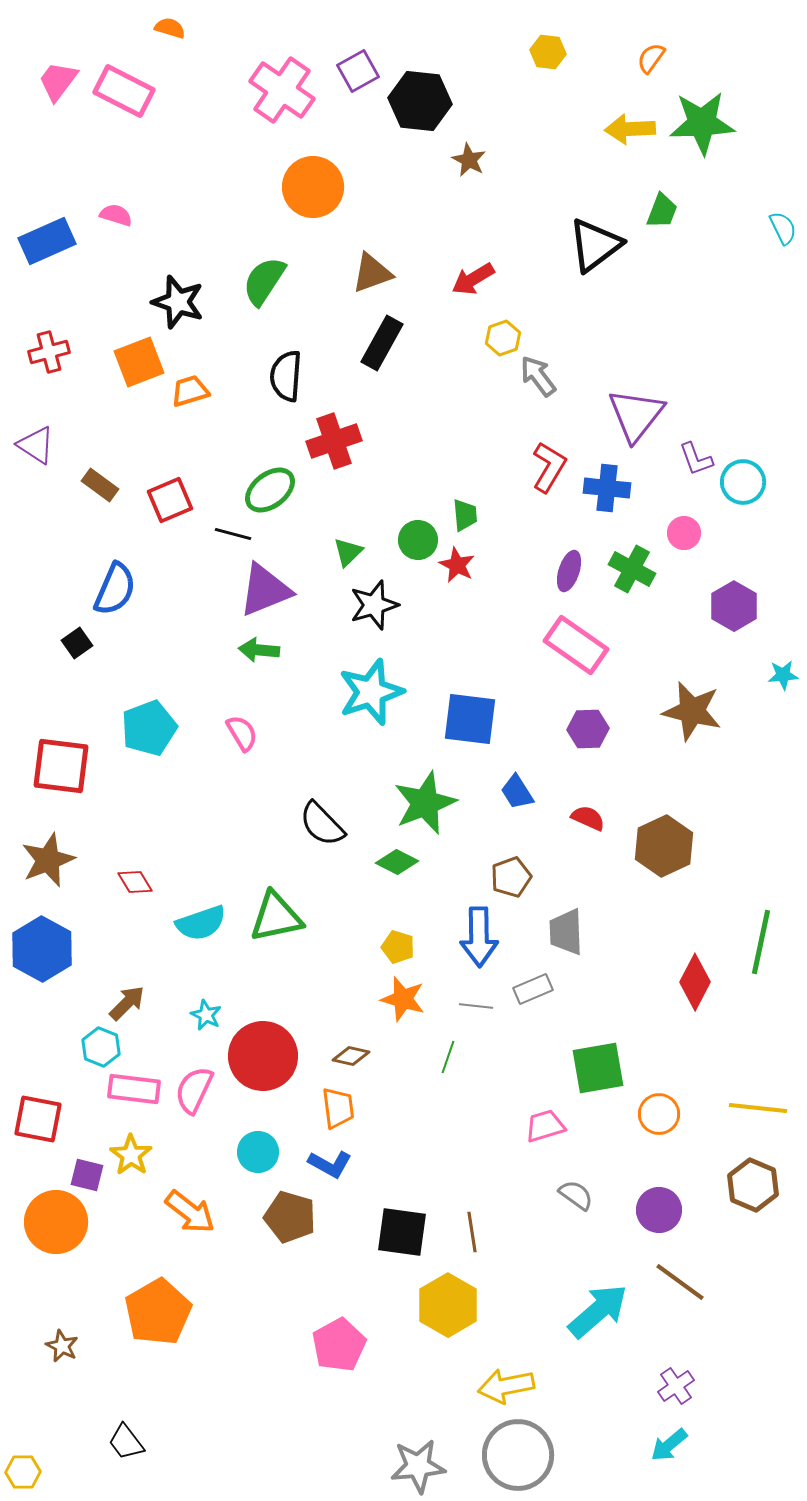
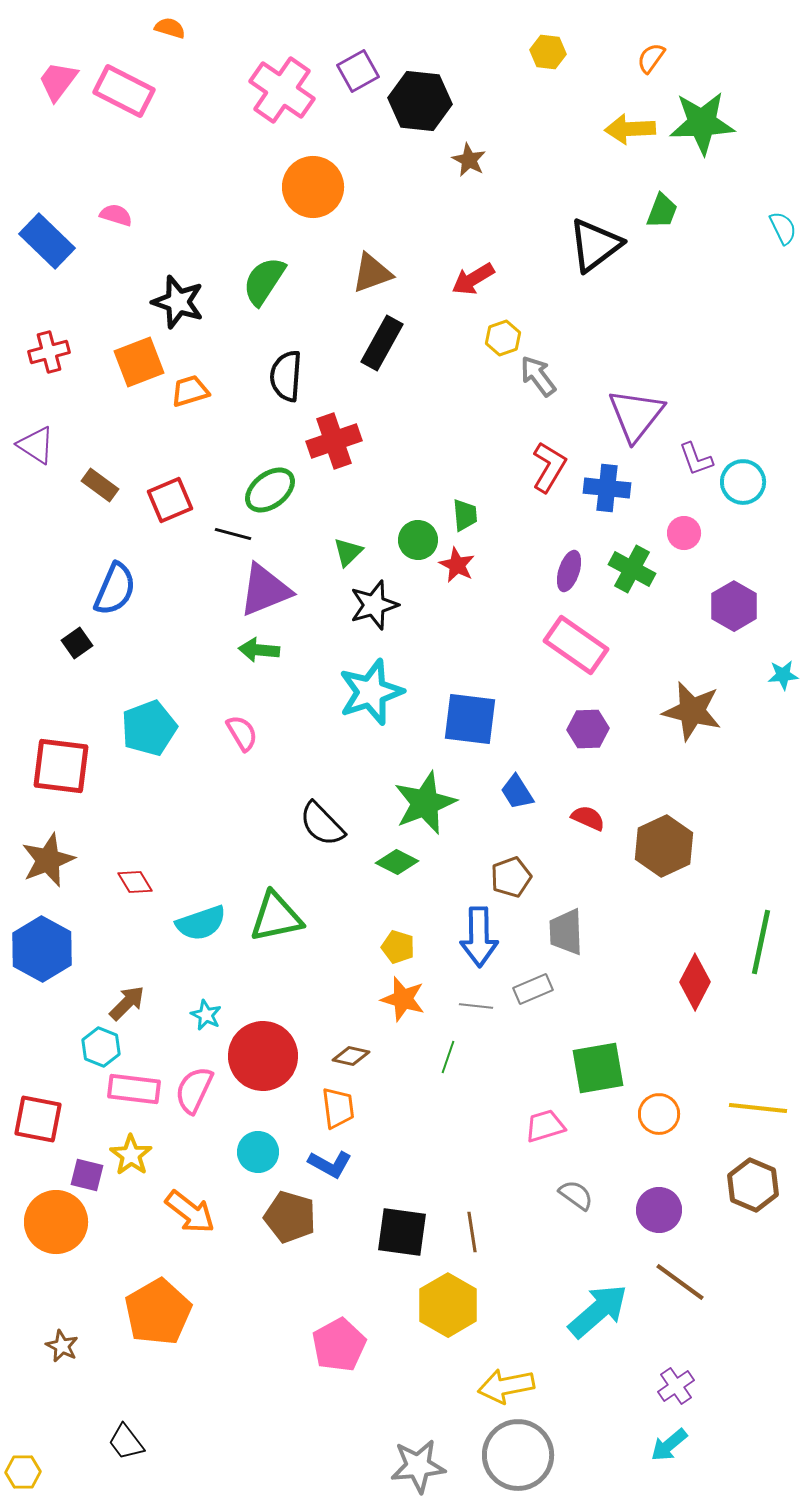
blue rectangle at (47, 241): rotated 68 degrees clockwise
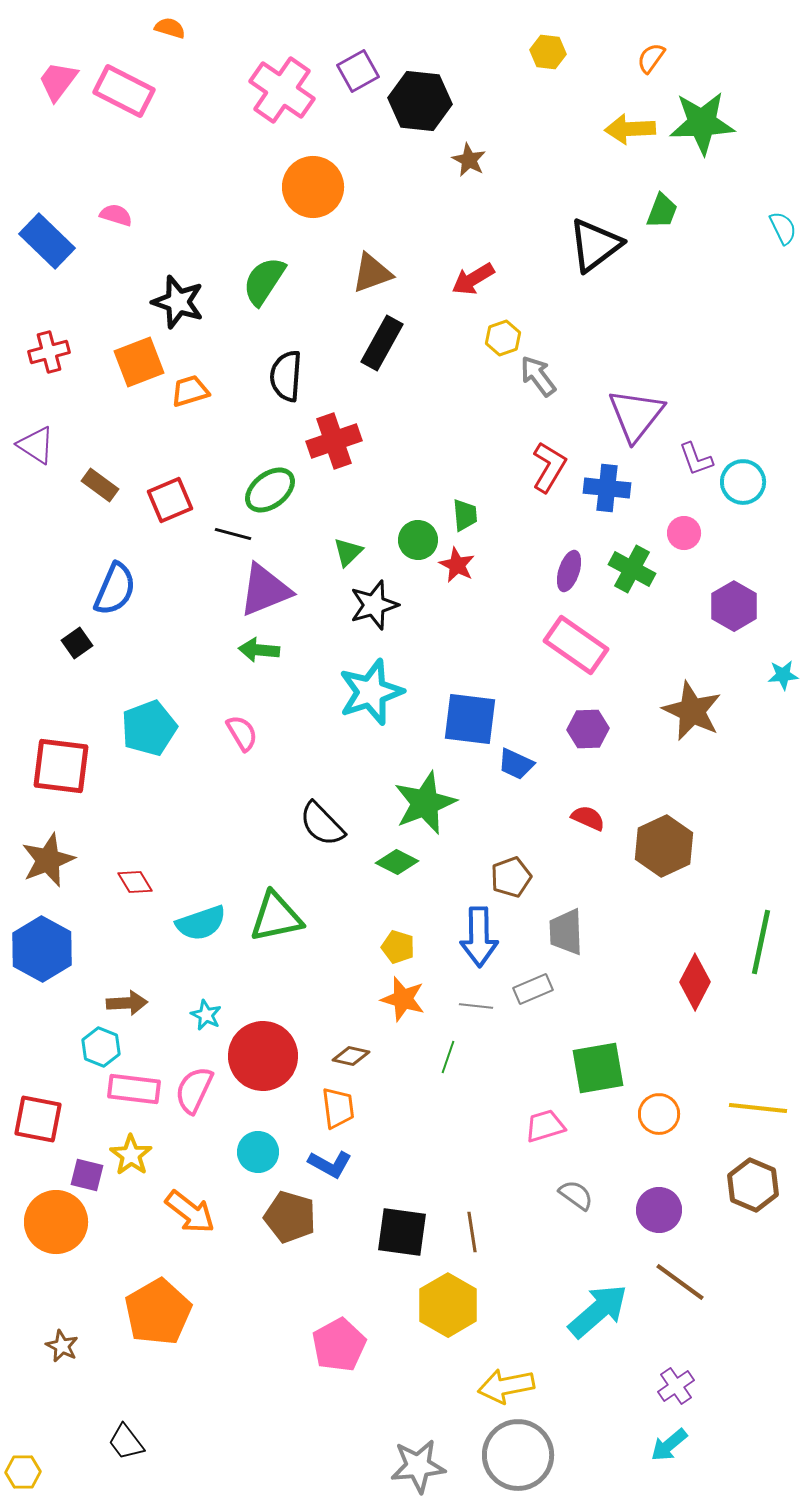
brown star at (692, 711): rotated 12 degrees clockwise
blue trapezoid at (517, 792): moved 1 px left, 28 px up; rotated 33 degrees counterclockwise
brown arrow at (127, 1003): rotated 42 degrees clockwise
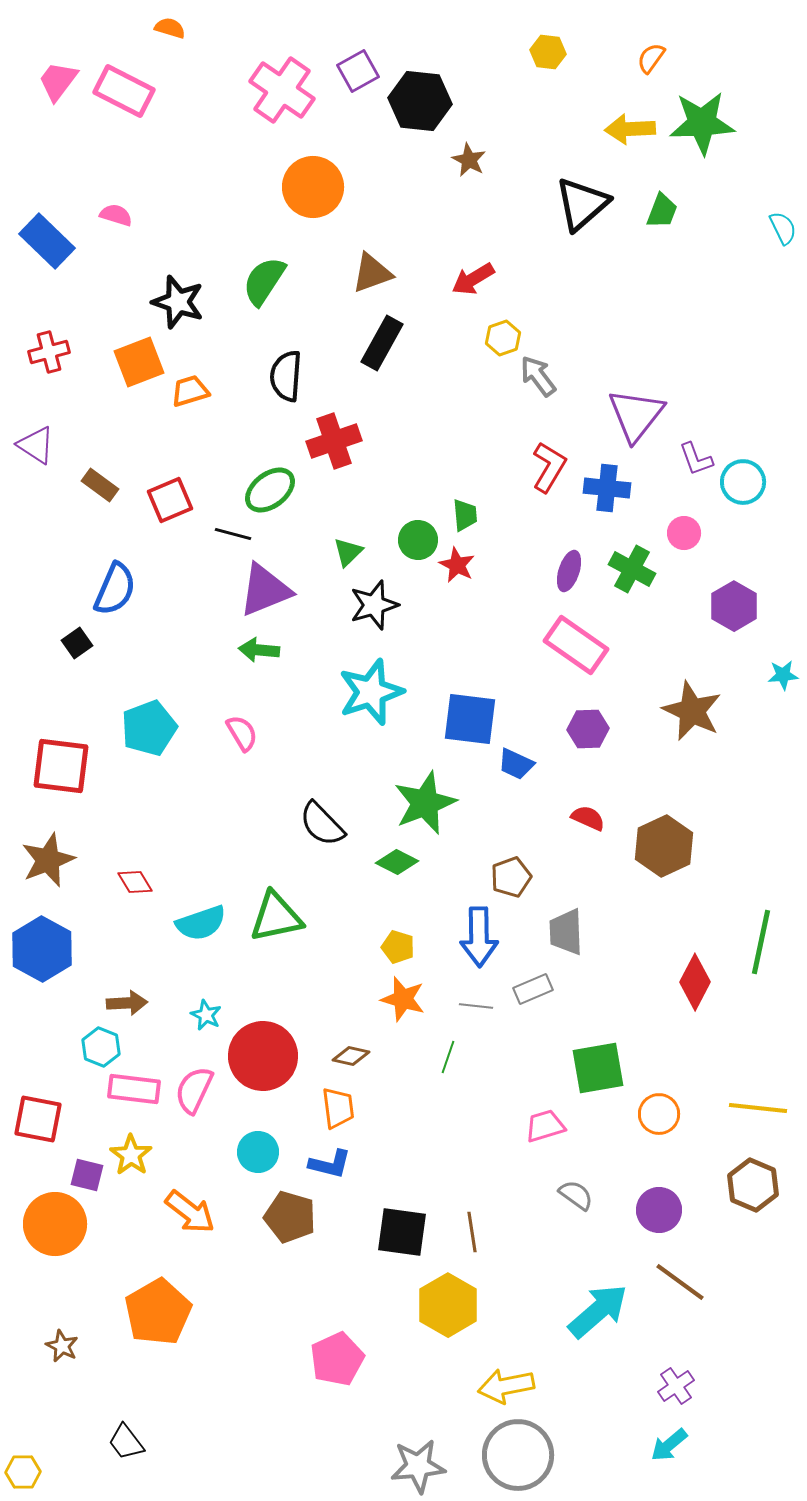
black triangle at (595, 245): moved 13 px left, 41 px up; rotated 4 degrees counterclockwise
blue L-shape at (330, 1164): rotated 15 degrees counterclockwise
orange circle at (56, 1222): moved 1 px left, 2 px down
pink pentagon at (339, 1345): moved 2 px left, 14 px down; rotated 4 degrees clockwise
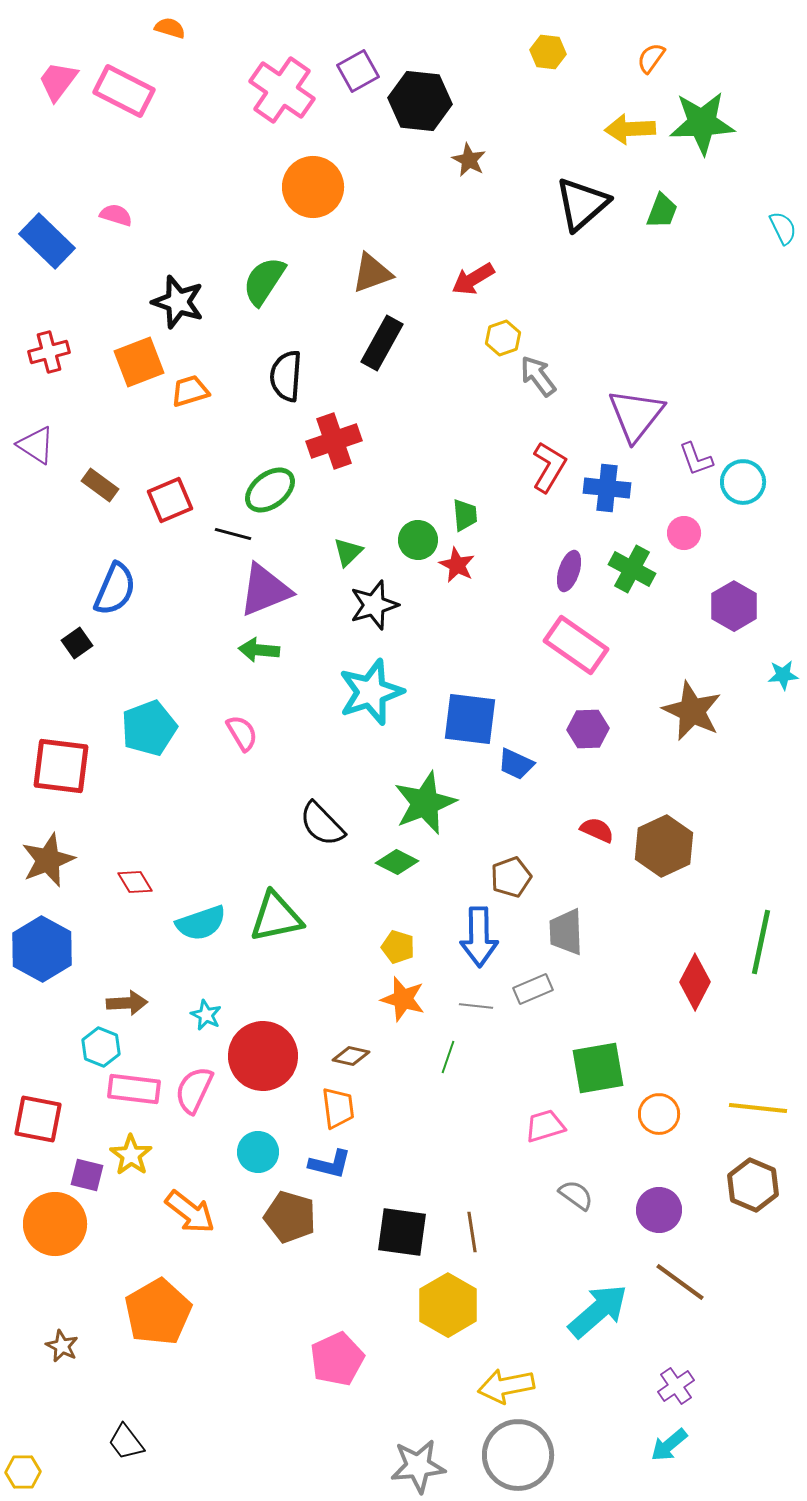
red semicircle at (588, 818): moved 9 px right, 12 px down
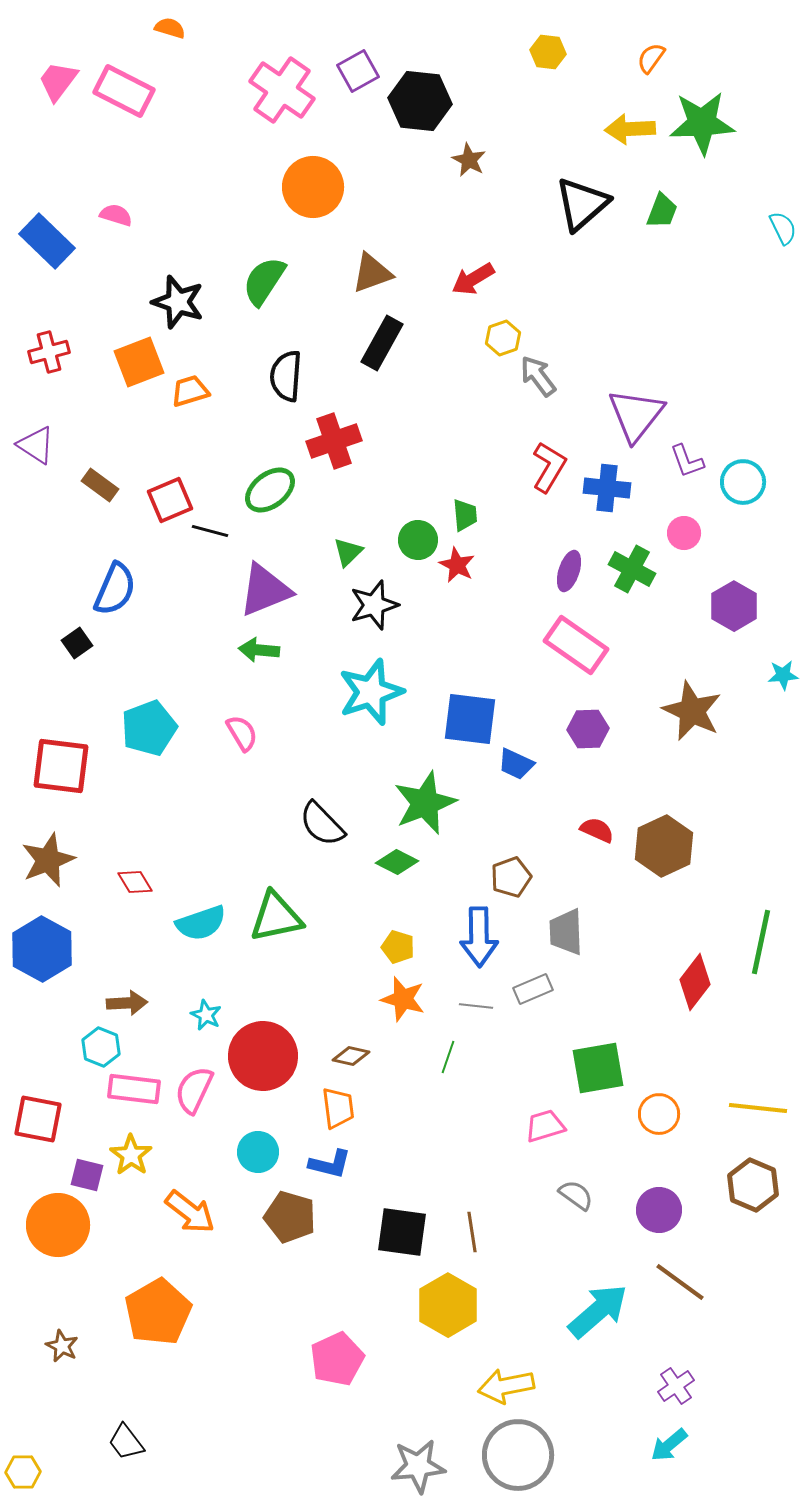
purple L-shape at (696, 459): moved 9 px left, 2 px down
black line at (233, 534): moved 23 px left, 3 px up
red diamond at (695, 982): rotated 10 degrees clockwise
orange circle at (55, 1224): moved 3 px right, 1 px down
